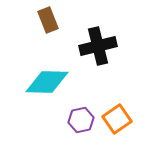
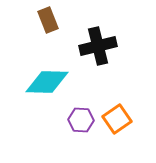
purple hexagon: rotated 15 degrees clockwise
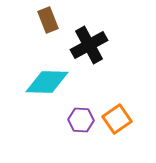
black cross: moved 9 px left, 1 px up; rotated 15 degrees counterclockwise
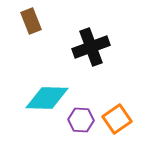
brown rectangle: moved 17 px left, 1 px down
black cross: moved 2 px right, 2 px down; rotated 9 degrees clockwise
cyan diamond: moved 16 px down
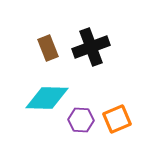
brown rectangle: moved 17 px right, 27 px down
orange square: rotated 12 degrees clockwise
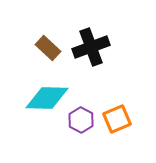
brown rectangle: rotated 25 degrees counterclockwise
purple hexagon: rotated 25 degrees clockwise
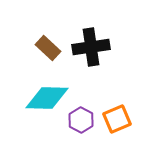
black cross: rotated 12 degrees clockwise
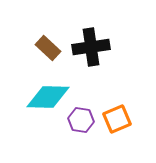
cyan diamond: moved 1 px right, 1 px up
purple hexagon: rotated 20 degrees counterclockwise
